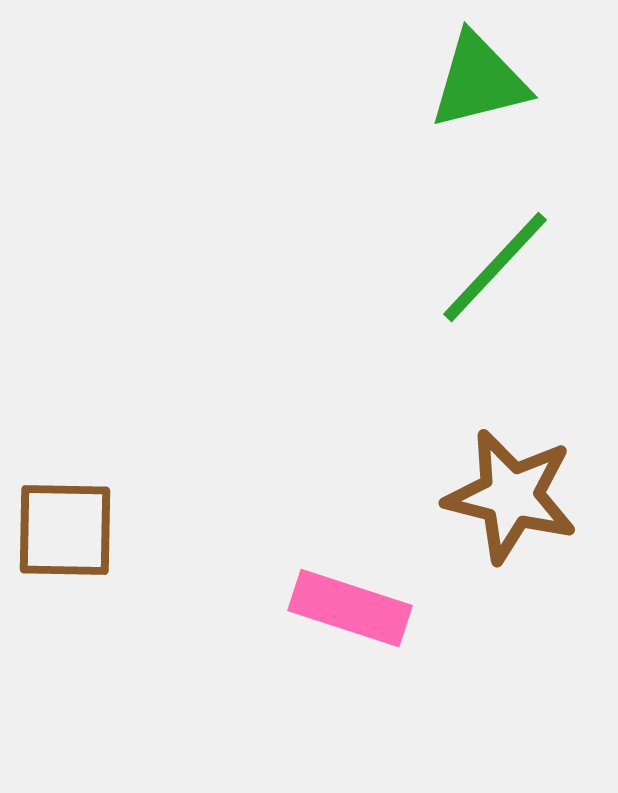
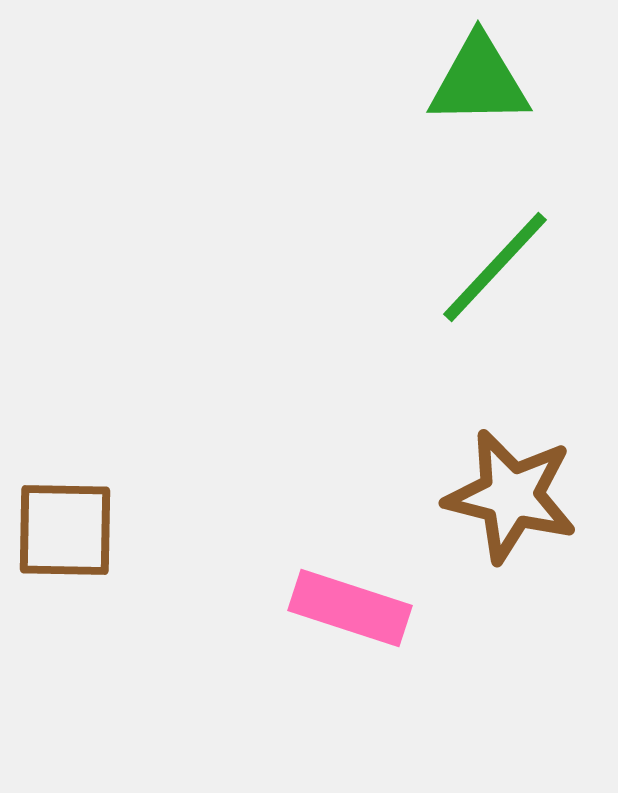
green triangle: rotated 13 degrees clockwise
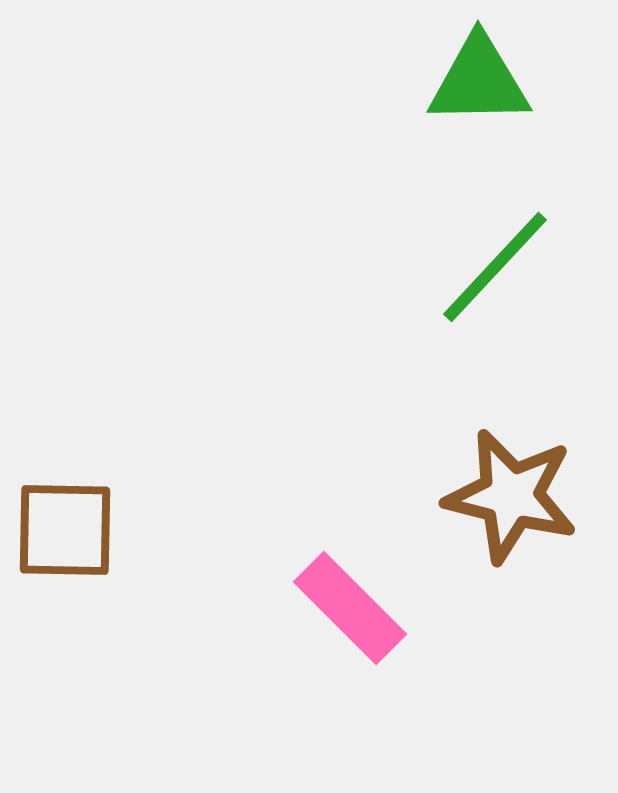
pink rectangle: rotated 27 degrees clockwise
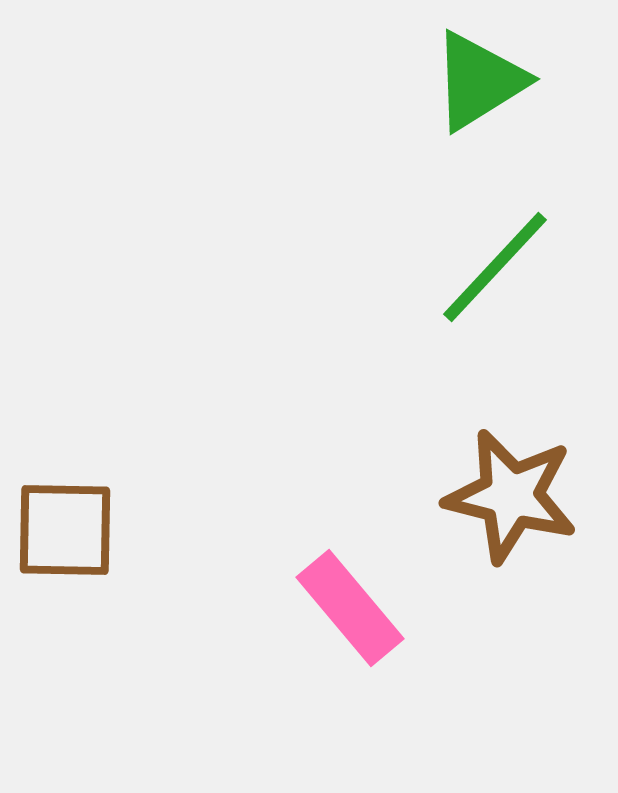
green triangle: rotated 31 degrees counterclockwise
pink rectangle: rotated 5 degrees clockwise
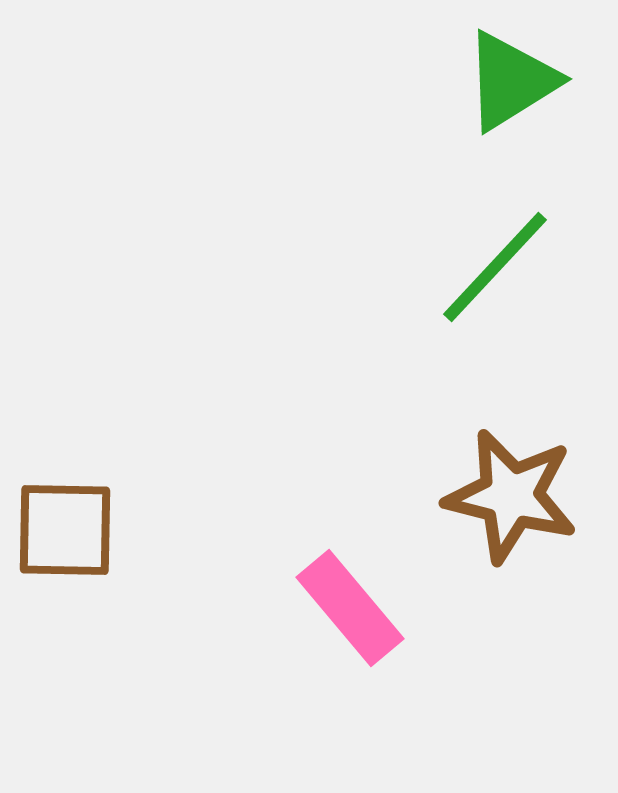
green triangle: moved 32 px right
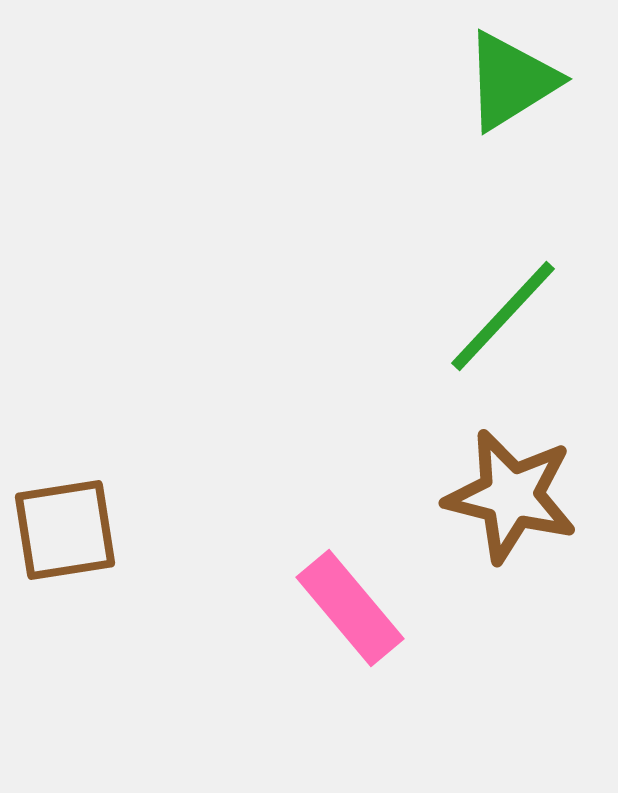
green line: moved 8 px right, 49 px down
brown square: rotated 10 degrees counterclockwise
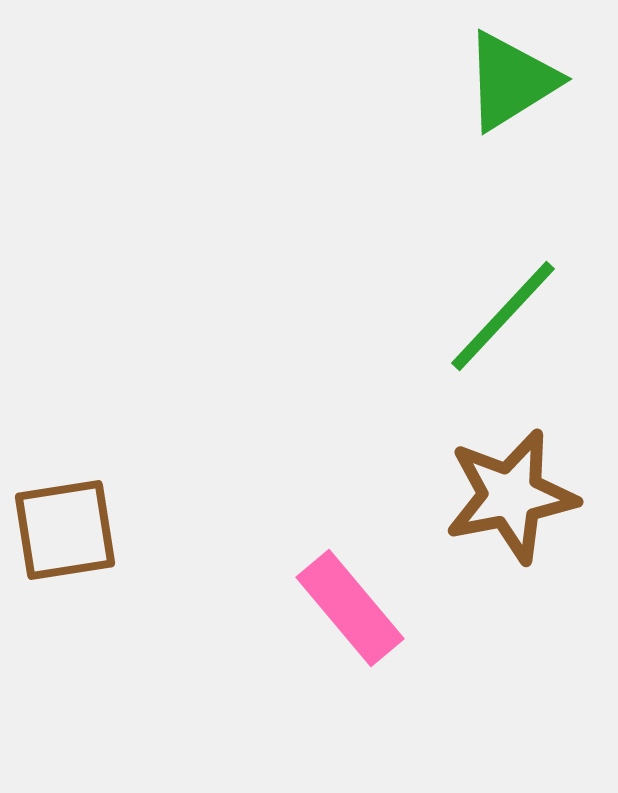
brown star: rotated 25 degrees counterclockwise
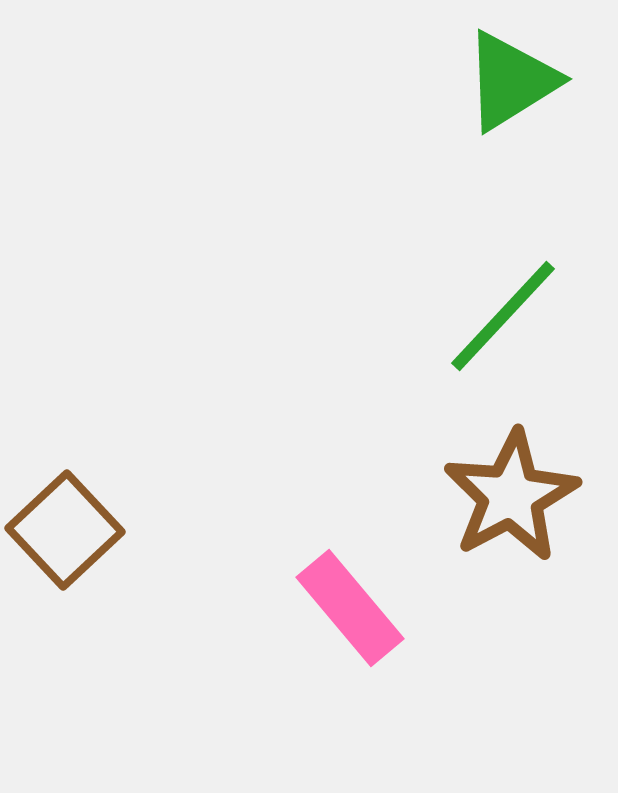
brown star: rotated 17 degrees counterclockwise
brown square: rotated 34 degrees counterclockwise
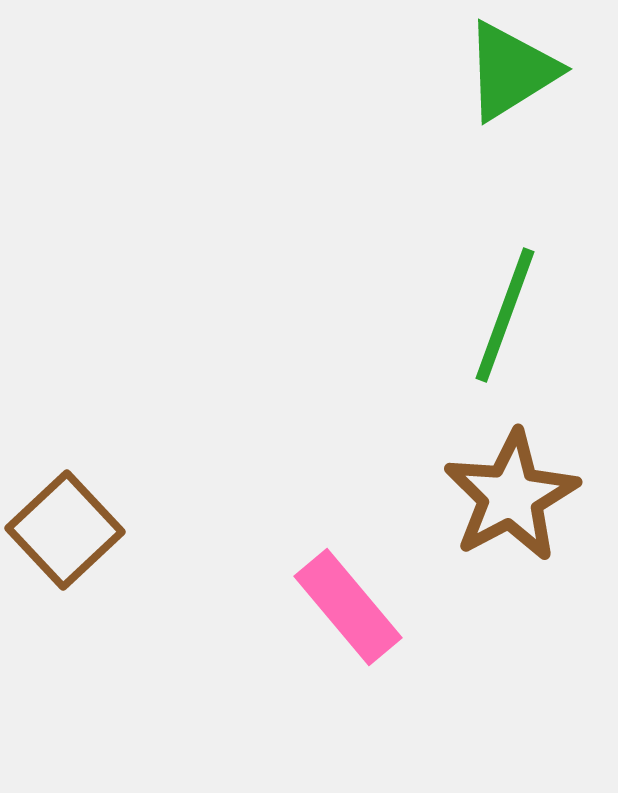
green triangle: moved 10 px up
green line: moved 2 px right, 1 px up; rotated 23 degrees counterclockwise
pink rectangle: moved 2 px left, 1 px up
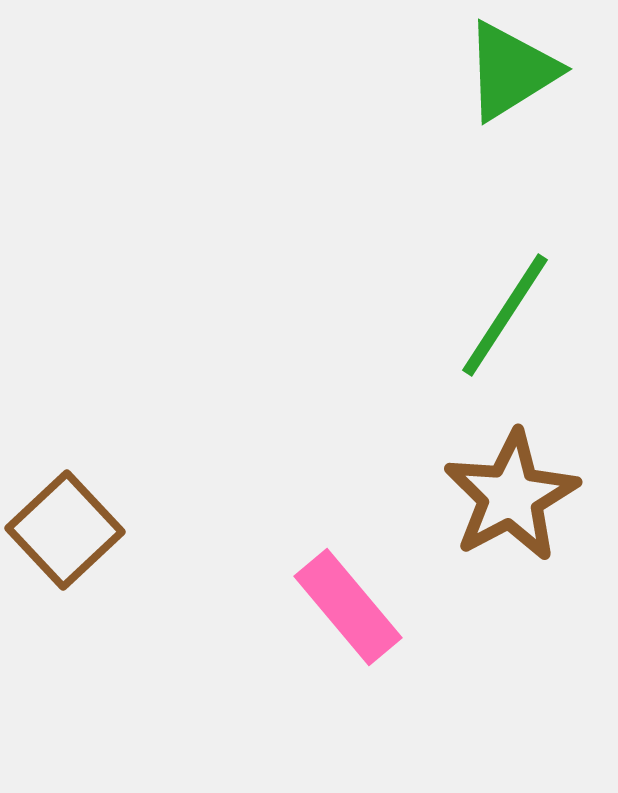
green line: rotated 13 degrees clockwise
